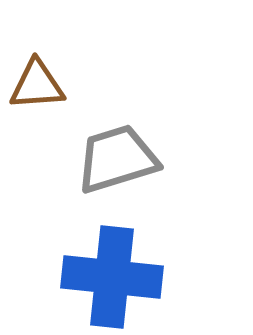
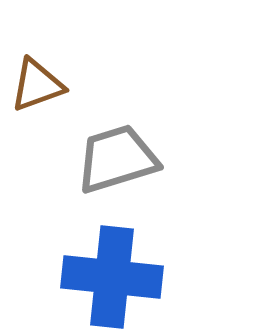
brown triangle: rotated 16 degrees counterclockwise
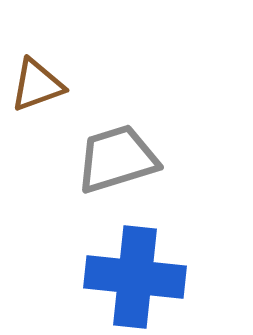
blue cross: moved 23 px right
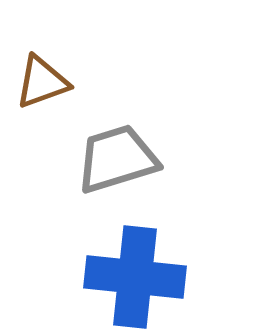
brown triangle: moved 5 px right, 3 px up
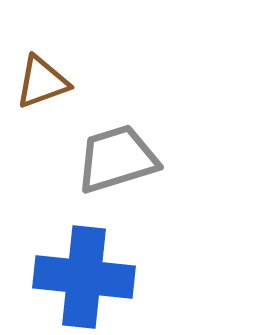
blue cross: moved 51 px left
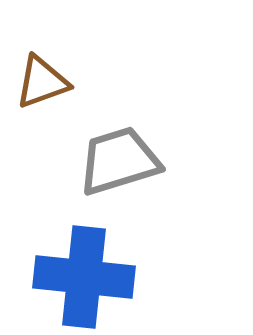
gray trapezoid: moved 2 px right, 2 px down
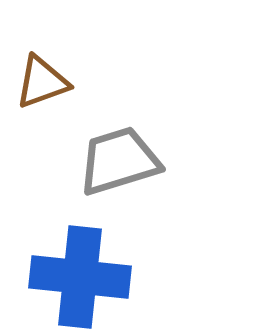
blue cross: moved 4 px left
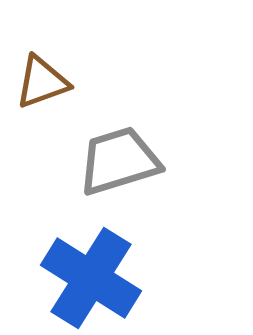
blue cross: moved 11 px right, 1 px down; rotated 26 degrees clockwise
